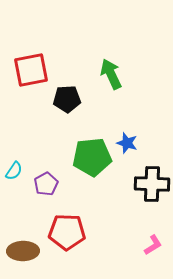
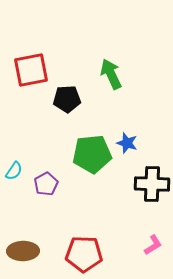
green pentagon: moved 3 px up
red pentagon: moved 17 px right, 22 px down
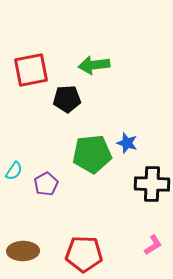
green arrow: moved 17 px left, 9 px up; rotated 72 degrees counterclockwise
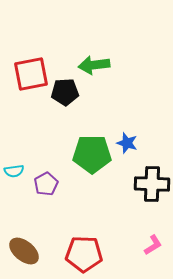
red square: moved 4 px down
black pentagon: moved 2 px left, 7 px up
green pentagon: rotated 6 degrees clockwise
cyan semicircle: rotated 48 degrees clockwise
brown ellipse: moved 1 px right; rotated 40 degrees clockwise
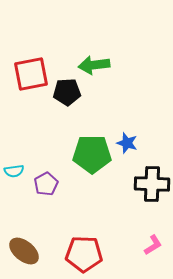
black pentagon: moved 2 px right
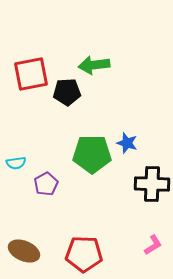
cyan semicircle: moved 2 px right, 8 px up
brown ellipse: rotated 16 degrees counterclockwise
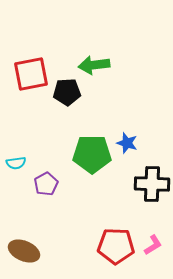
red pentagon: moved 32 px right, 8 px up
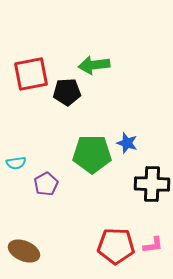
pink L-shape: rotated 25 degrees clockwise
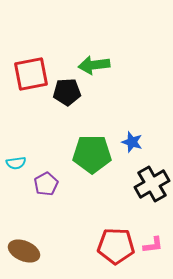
blue star: moved 5 px right, 1 px up
black cross: rotated 32 degrees counterclockwise
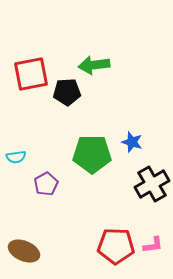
cyan semicircle: moved 6 px up
